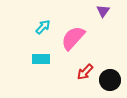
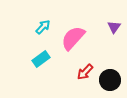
purple triangle: moved 11 px right, 16 px down
cyan rectangle: rotated 36 degrees counterclockwise
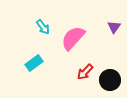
cyan arrow: rotated 98 degrees clockwise
cyan rectangle: moved 7 px left, 4 px down
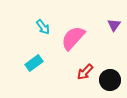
purple triangle: moved 2 px up
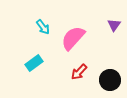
red arrow: moved 6 px left
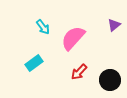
purple triangle: rotated 16 degrees clockwise
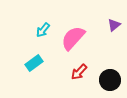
cyan arrow: moved 3 px down; rotated 77 degrees clockwise
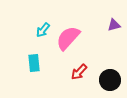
purple triangle: rotated 24 degrees clockwise
pink semicircle: moved 5 px left
cyan rectangle: rotated 60 degrees counterclockwise
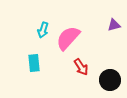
cyan arrow: rotated 21 degrees counterclockwise
red arrow: moved 2 px right, 5 px up; rotated 78 degrees counterclockwise
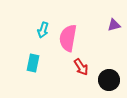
pink semicircle: rotated 32 degrees counterclockwise
cyan rectangle: moved 1 px left; rotated 18 degrees clockwise
black circle: moved 1 px left
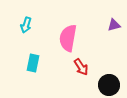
cyan arrow: moved 17 px left, 5 px up
black circle: moved 5 px down
